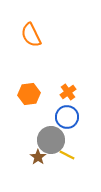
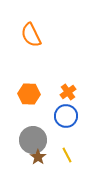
orange hexagon: rotated 10 degrees clockwise
blue circle: moved 1 px left, 1 px up
gray circle: moved 18 px left
yellow line: rotated 35 degrees clockwise
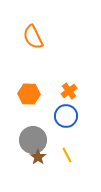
orange semicircle: moved 2 px right, 2 px down
orange cross: moved 1 px right, 1 px up
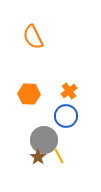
gray circle: moved 11 px right
yellow line: moved 8 px left, 1 px down
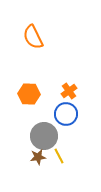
blue circle: moved 2 px up
gray circle: moved 4 px up
brown star: rotated 28 degrees clockwise
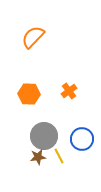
orange semicircle: rotated 70 degrees clockwise
blue circle: moved 16 px right, 25 px down
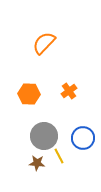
orange semicircle: moved 11 px right, 6 px down
blue circle: moved 1 px right, 1 px up
brown star: moved 1 px left, 6 px down; rotated 14 degrees clockwise
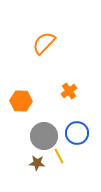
orange hexagon: moved 8 px left, 7 px down
blue circle: moved 6 px left, 5 px up
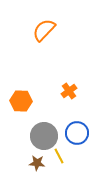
orange semicircle: moved 13 px up
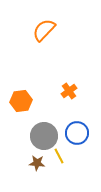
orange hexagon: rotated 10 degrees counterclockwise
